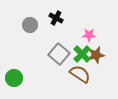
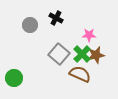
brown semicircle: rotated 10 degrees counterclockwise
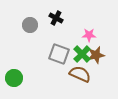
gray square: rotated 20 degrees counterclockwise
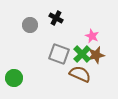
pink star: moved 3 px right, 1 px down; rotated 24 degrees clockwise
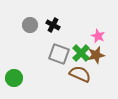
black cross: moved 3 px left, 7 px down
pink star: moved 6 px right
green cross: moved 1 px left, 1 px up
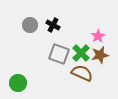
pink star: rotated 16 degrees clockwise
brown star: moved 4 px right
brown semicircle: moved 2 px right, 1 px up
green circle: moved 4 px right, 5 px down
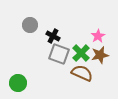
black cross: moved 11 px down
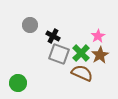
brown star: rotated 18 degrees counterclockwise
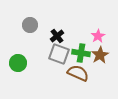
black cross: moved 4 px right; rotated 24 degrees clockwise
green cross: rotated 36 degrees counterclockwise
brown semicircle: moved 4 px left
green circle: moved 20 px up
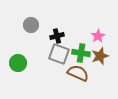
gray circle: moved 1 px right
black cross: rotated 24 degrees clockwise
brown star: moved 1 px down; rotated 12 degrees clockwise
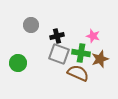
pink star: moved 5 px left; rotated 24 degrees counterclockwise
brown star: moved 3 px down
